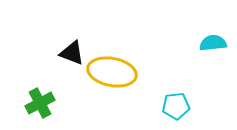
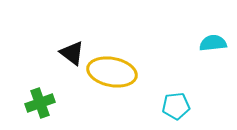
black triangle: rotated 16 degrees clockwise
green cross: rotated 8 degrees clockwise
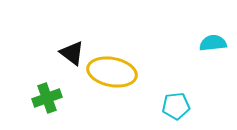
green cross: moved 7 px right, 5 px up
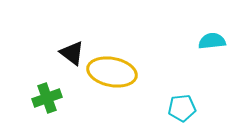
cyan semicircle: moved 1 px left, 2 px up
cyan pentagon: moved 6 px right, 2 px down
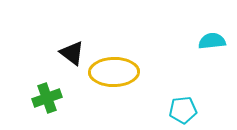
yellow ellipse: moved 2 px right; rotated 12 degrees counterclockwise
cyan pentagon: moved 1 px right, 2 px down
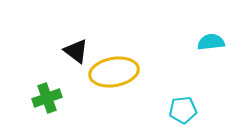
cyan semicircle: moved 1 px left, 1 px down
black triangle: moved 4 px right, 2 px up
yellow ellipse: rotated 9 degrees counterclockwise
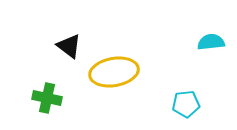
black triangle: moved 7 px left, 5 px up
green cross: rotated 32 degrees clockwise
cyan pentagon: moved 3 px right, 6 px up
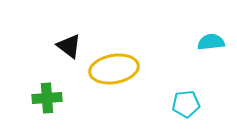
yellow ellipse: moved 3 px up
green cross: rotated 16 degrees counterclockwise
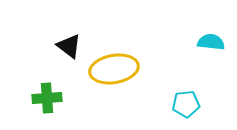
cyan semicircle: rotated 12 degrees clockwise
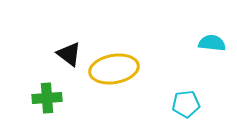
cyan semicircle: moved 1 px right, 1 px down
black triangle: moved 8 px down
